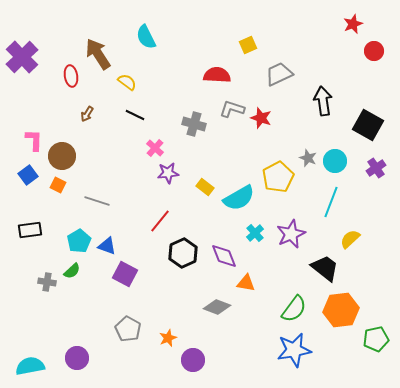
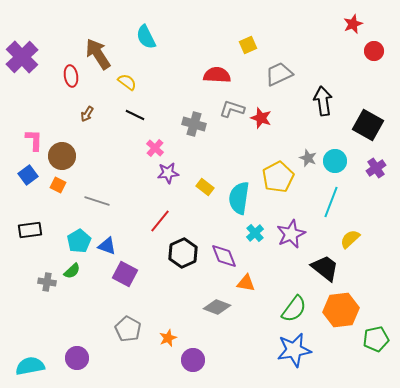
cyan semicircle at (239, 198): rotated 128 degrees clockwise
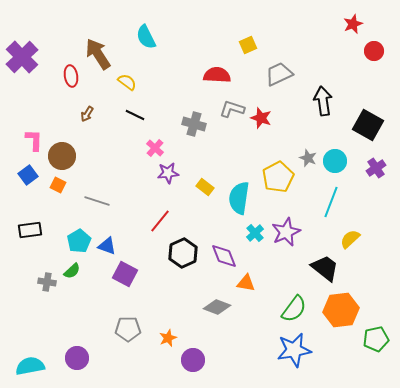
purple star at (291, 234): moved 5 px left, 2 px up
gray pentagon at (128, 329): rotated 30 degrees counterclockwise
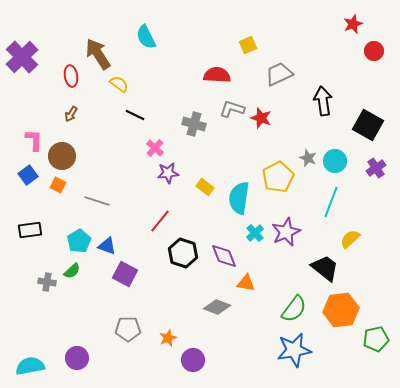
yellow semicircle at (127, 82): moved 8 px left, 2 px down
brown arrow at (87, 114): moved 16 px left
black hexagon at (183, 253): rotated 16 degrees counterclockwise
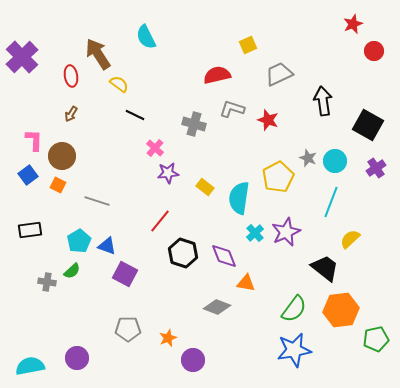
red semicircle at (217, 75): rotated 16 degrees counterclockwise
red star at (261, 118): moved 7 px right, 2 px down
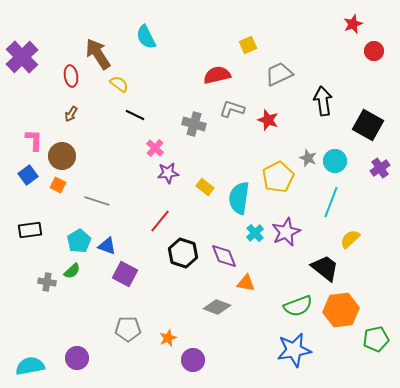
purple cross at (376, 168): moved 4 px right
green semicircle at (294, 309): moved 4 px right, 3 px up; rotated 32 degrees clockwise
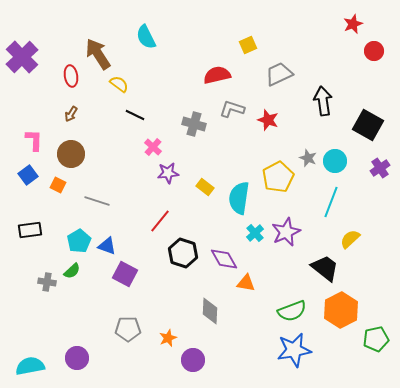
pink cross at (155, 148): moved 2 px left, 1 px up
brown circle at (62, 156): moved 9 px right, 2 px up
purple diamond at (224, 256): moved 3 px down; rotated 8 degrees counterclockwise
green semicircle at (298, 306): moved 6 px left, 5 px down
gray diamond at (217, 307): moved 7 px left, 4 px down; rotated 72 degrees clockwise
orange hexagon at (341, 310): rotated 20 degrees counterclockwise
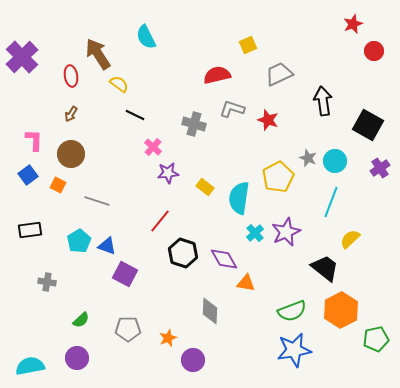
green semicircle at (72, 271): moved 9 px right, 49 px down
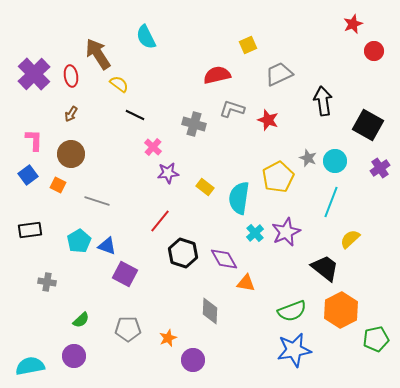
purple cross at (22, 57): moved 12 px right, 17 px down
purple circle at (77, 358): moved 3 px left, 2 px up
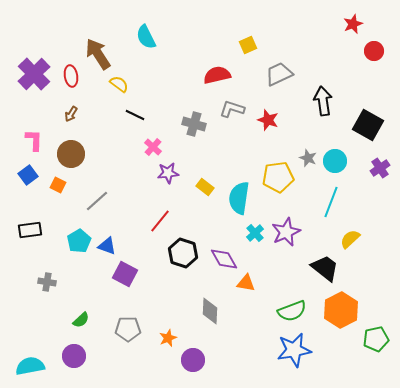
yellow pentagon at (278, 177): rotated 20 degrees clockwise
gray line at (97, 201): rotated 60 degrees counterclockwise
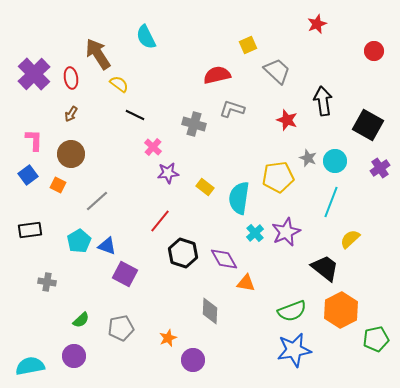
red star at (353, 24): moved 36 px left
gray trapezoid at (279, 74): moved 2 px left, 3 px up; rotated 68 degrees clockwise
red ellipse at (71, 76): moved 2 px down
red star at (268, 120): moved 19 px right
gray pentagon at (128, 329): moved 7 px left, 1 px up; rotated 10 degrees counterclockwise
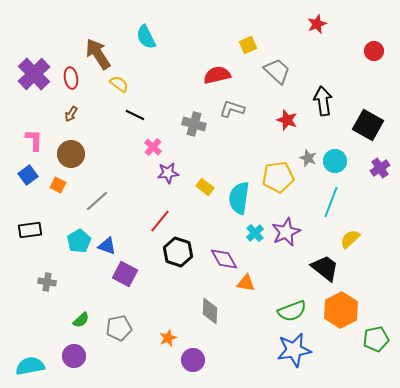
black hexagon at (183, 253): moved 5 px left, 1 px up
gray pentagon at (121, 328): moved 2 px left
